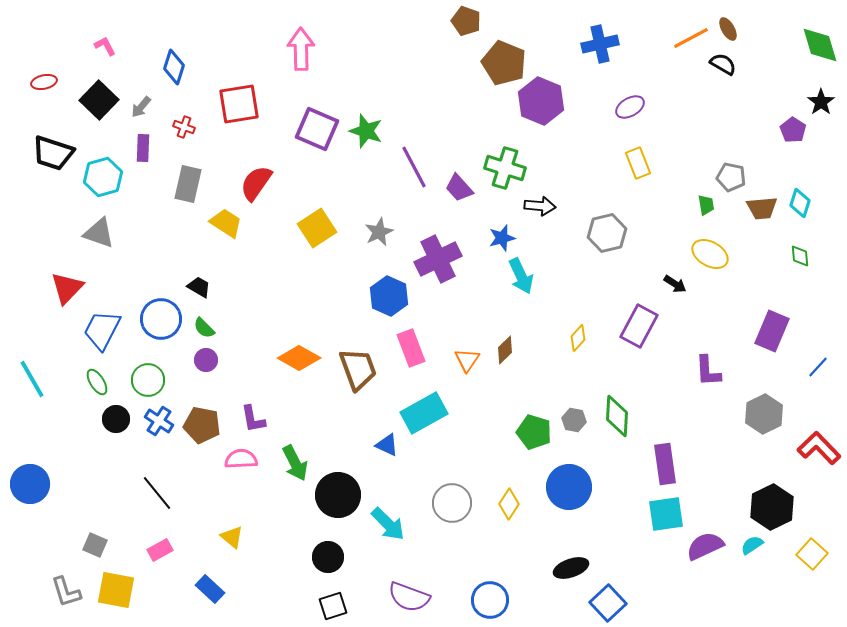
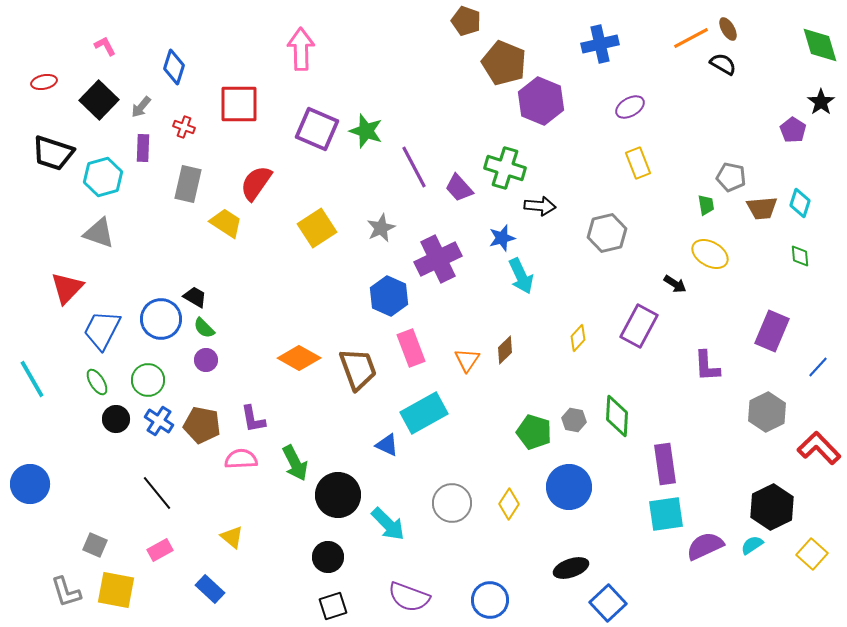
red square at (239, 104): rotated 9 degrees clockwise
gray star at (379, 232): moved 2 px right, 4 px up
black trapezoid at (199, 287): moved 4 px left, 10 px down
purple L-shape at (708, 371): moved 1 px left, 5 px up
gray hexagon at (764, 414): moved 3 px right, 2 px up
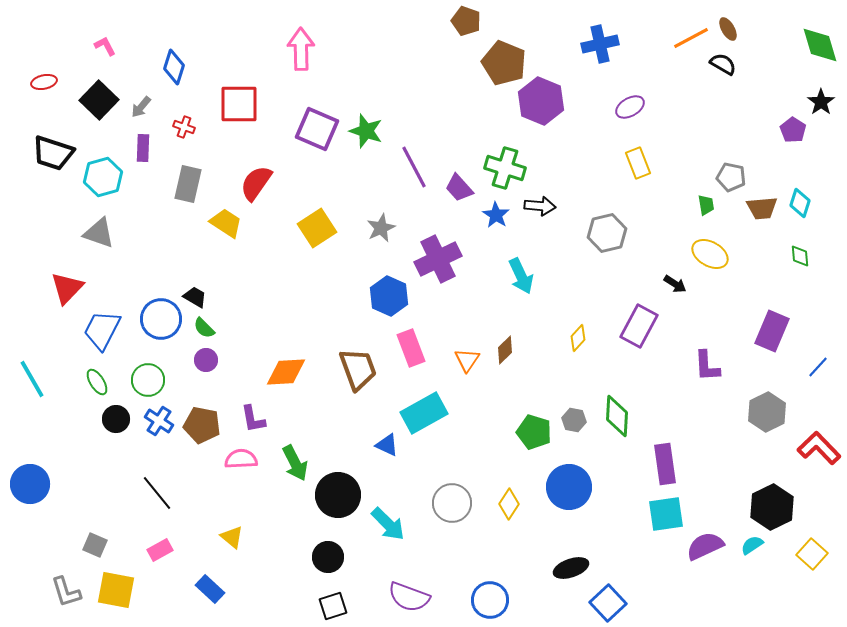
blue star at (502, 238): moved 6 px left, 23 px up; rotated 24 degrees counterclockwise
orange diamond at (299, 358): moved 13 px left, 14 px down; rotated 33 degrees counterclockwise
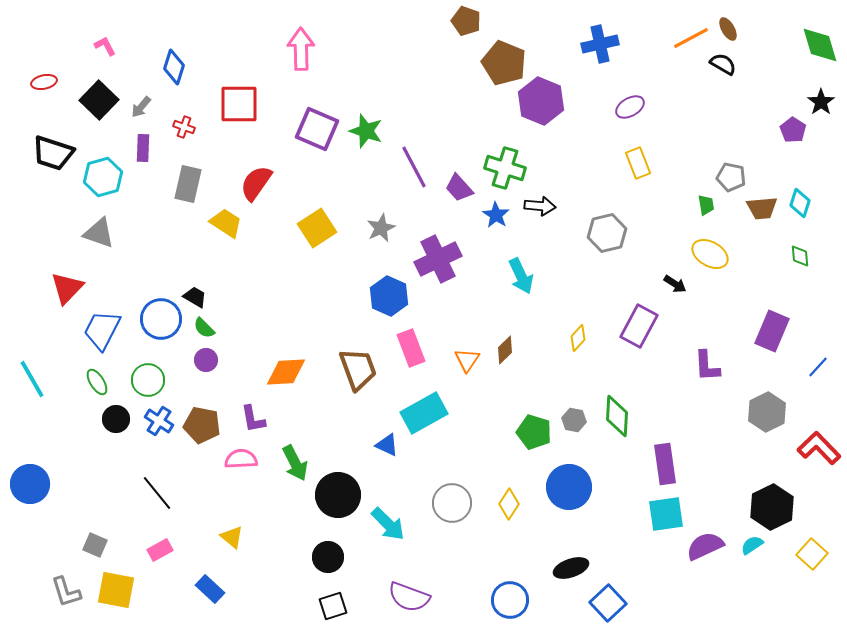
blue circle at (490, 600): moved 20 px right
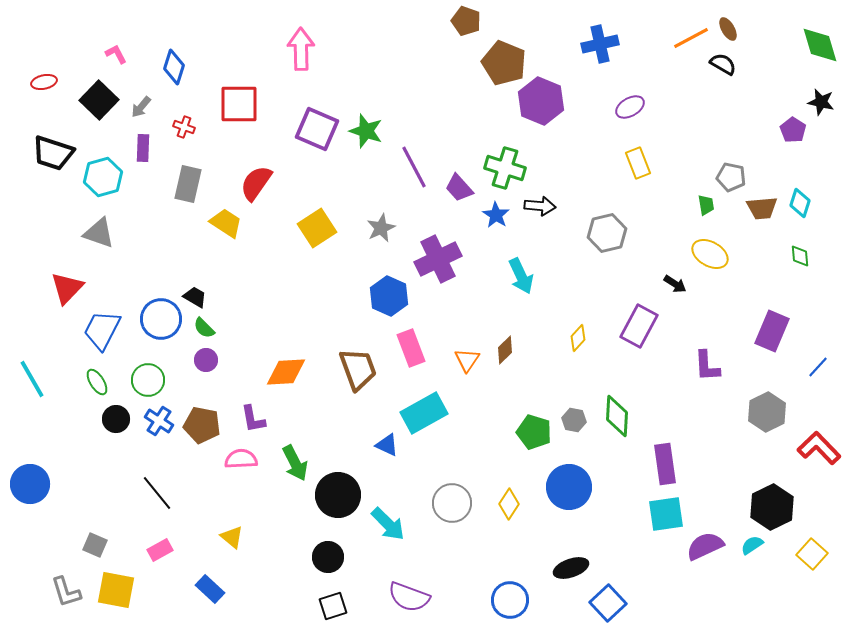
pink L-shape at (105, 46): moved 11 px right, 8 px down
black star at (821, 102): rotated 24 degrees counterclockwise
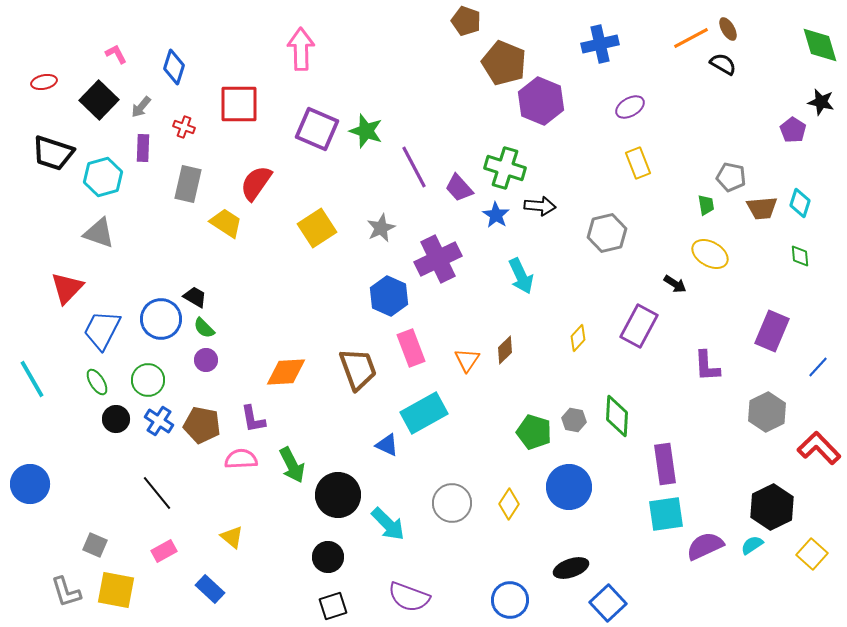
green arrow at (295, 463): moved 3 px left, 2 px down
pink rectangle at (160, 550): moved 4 px right, 1 px down
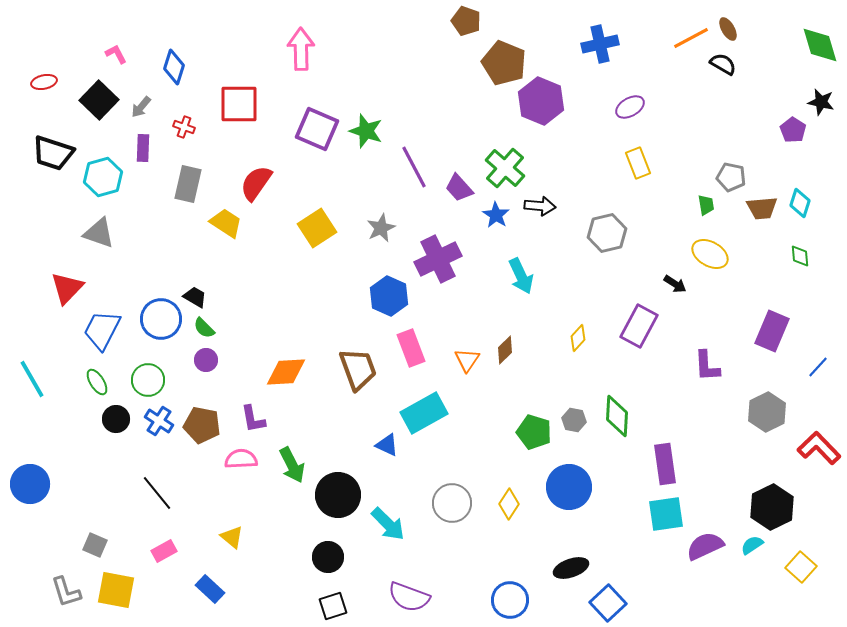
green cross at (505, 168): rotated 24 degrees clockwise
yellow square at (812, 554): moved 11 px left, 13 px down
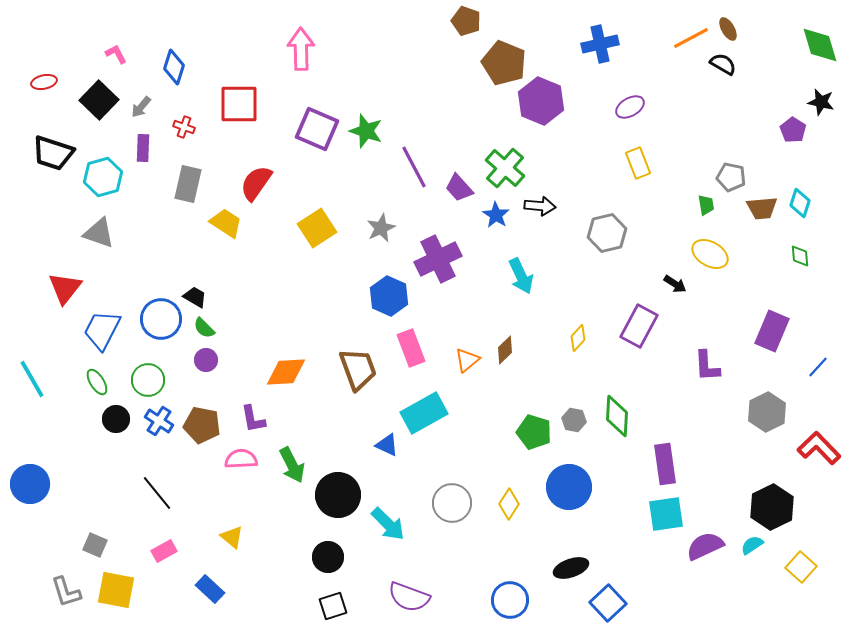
red triangle at (67, 288): moved 2 px left; rotated 6 degrees counterclockwise
orange triangle at (467, 360): rotated 16 degrees clockwise
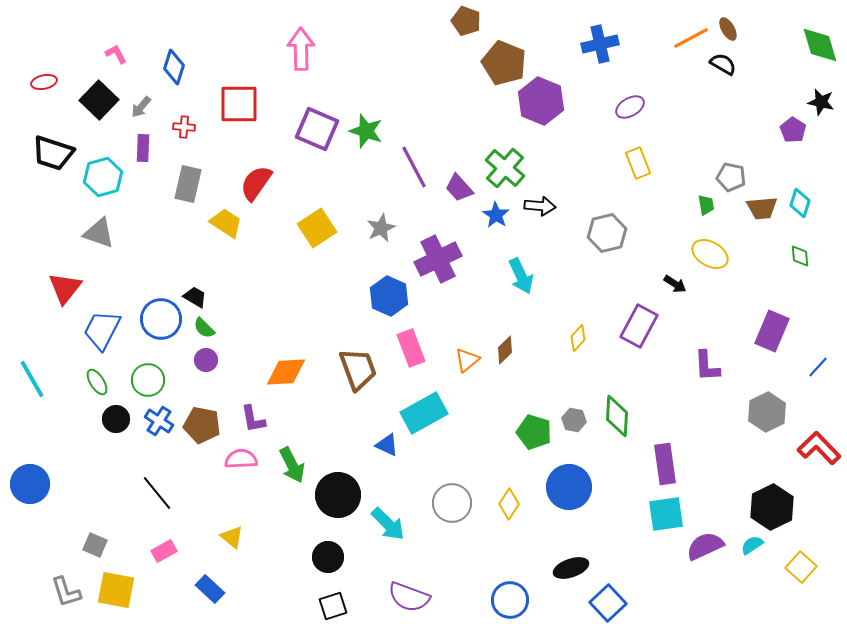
red cross at (184, 127): rotated 15 degrees counterclockwise
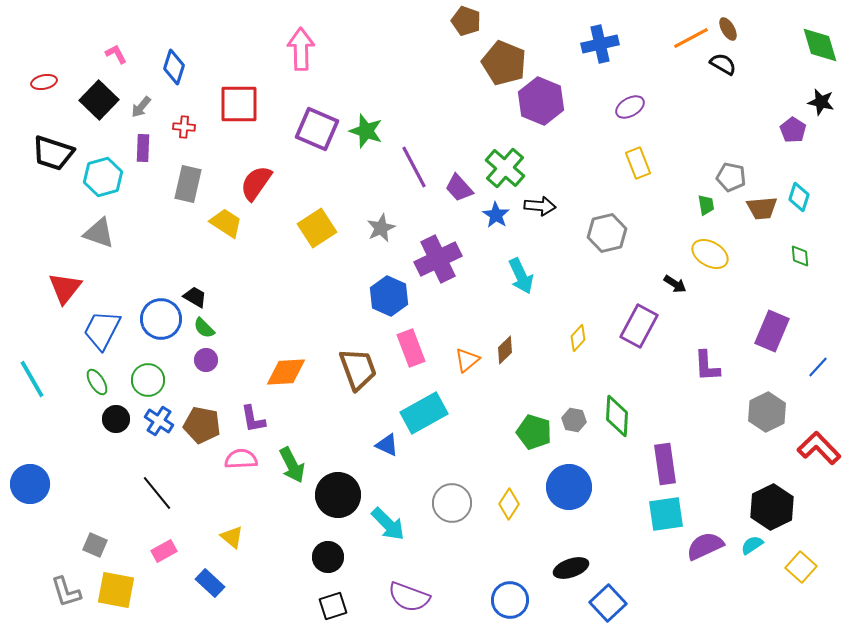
cyan diamond at (800, 203): moved 1 px left, 6 px up
blue rectangle at (210, 589): moved 6 px up
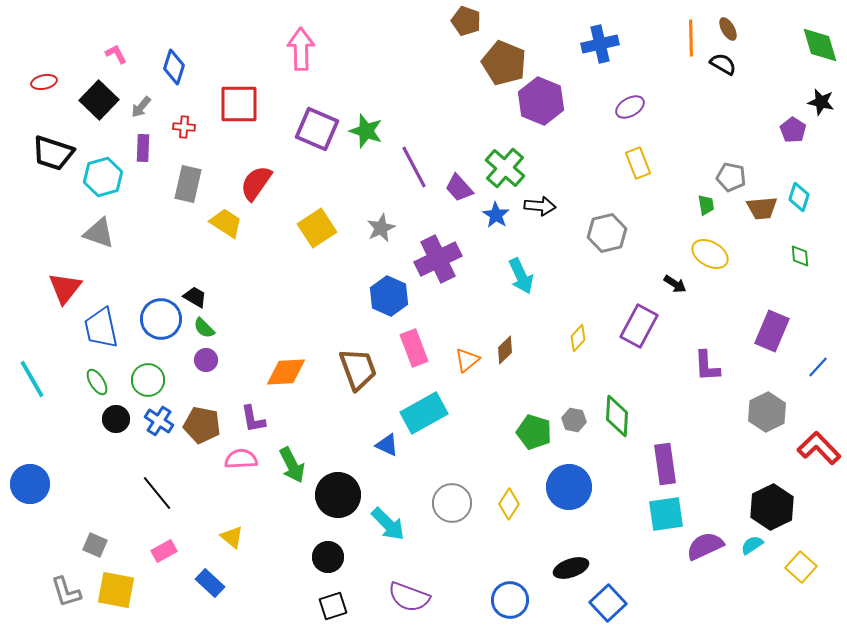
orange line at (691, 38): rotated 63 degrees counterclockwise
blue trapezoid at (102, 330): moved 1 px left, 2 px up; rotated 39 degrees counterclockwise
pink rectangle at (411, 348): moved 3 px right
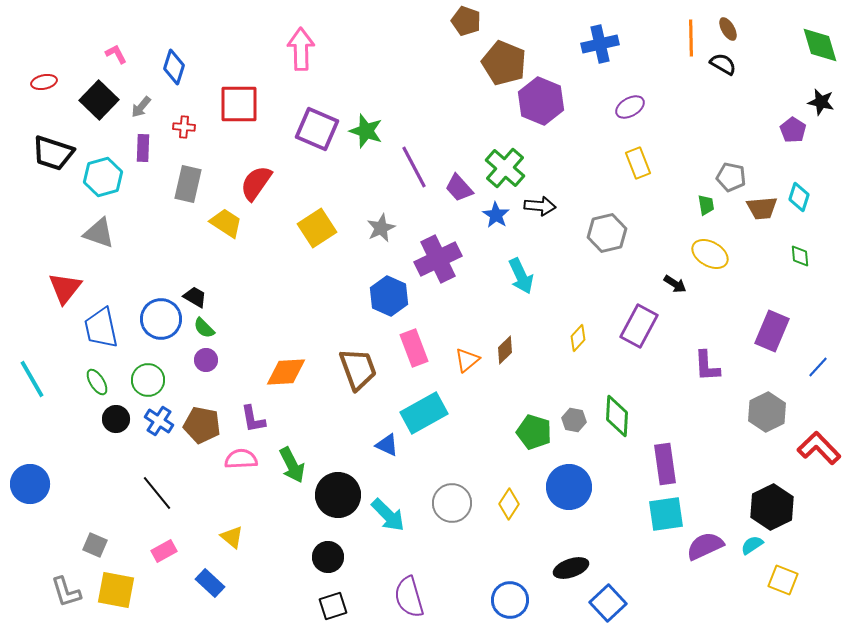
cyan arrow at (388, 524): moved 9 px up
yellow square at (801, 567): moved 18 px left, 13 px down; rotated 20 degrees counterclockwise
purple semicircle at (409, 597): rotated 54 degrees clockwise
